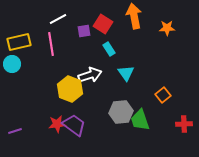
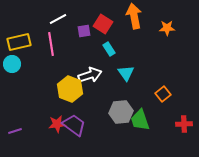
orange square: moved 1 px up
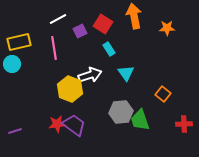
purple square: moved 4 px left; rotated 16 degrees counterclockwise
pink line: moved 3 px right, 4 px down
orange square: rotated 14 degrees counterclockwise
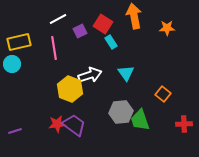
cyan rectangle: moved 2 px right, 7 px up
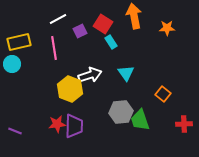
purple trapezoid: moved 1 px down; rotated 55 degrees clockwise
purple line: rotated 40 degrees clockwise
